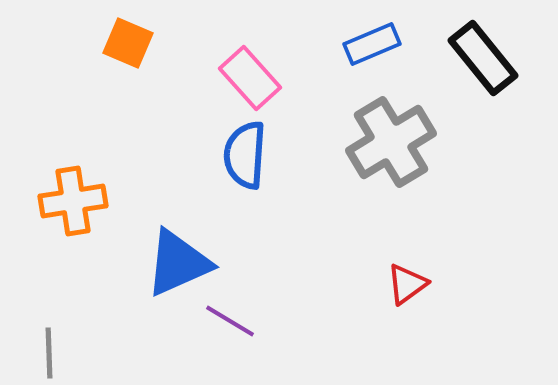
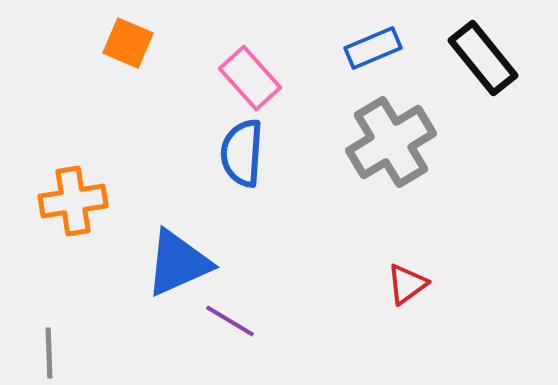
blue rectangle: moved 1 px right, 4 px down
blue semicircle: moved 3 px left, 2 px up
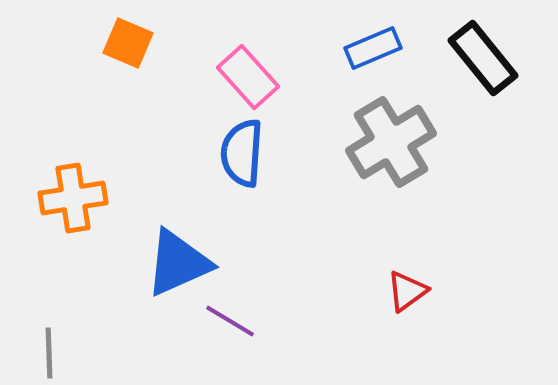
pink rectangle: moved 2 px left, 1 px up
orange cross: moved 3 px up
red triangle: moved 7 px down
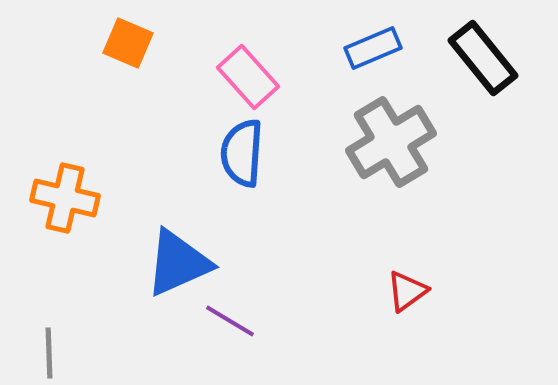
orange cross: moved 8 px left; rotated 22 degrees clockwise
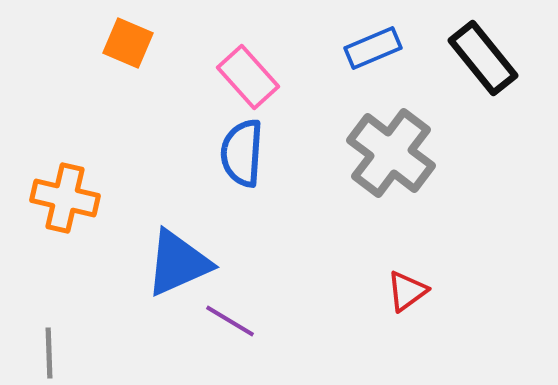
gray cross: moved 11 px down; rotated 22 degrees counterclockwise
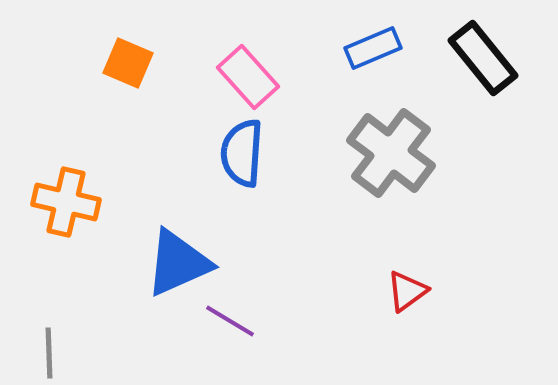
orange square: moved 20 px down
orange cross: moved 1 px right, 4 px down
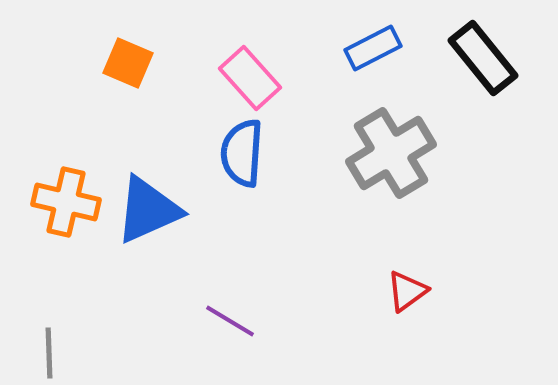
blue rectangle: rotated 4 degrees counterclockwise
pink rectangle: moved 2 px right, 1 px down
gray cross: rotated 22 degrees clockwise
blue triangle: moved 30 px left, 53 px up
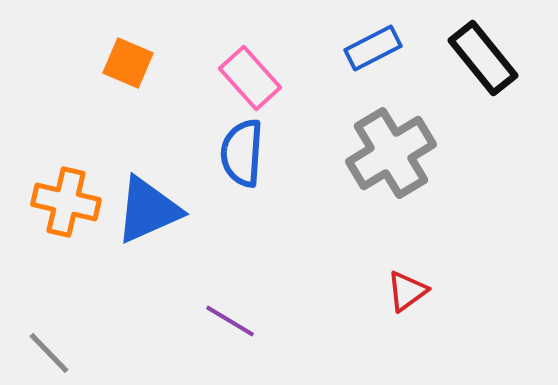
gray line: rotated 42 degrees counterclockwise
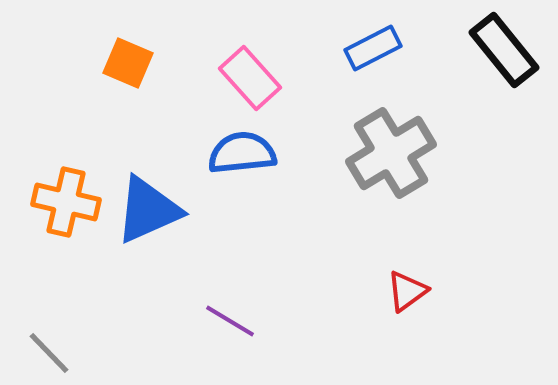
black rectangle: moved 21 px right, 8 px up
blue semicircle: rotated 80 degrees clockwise
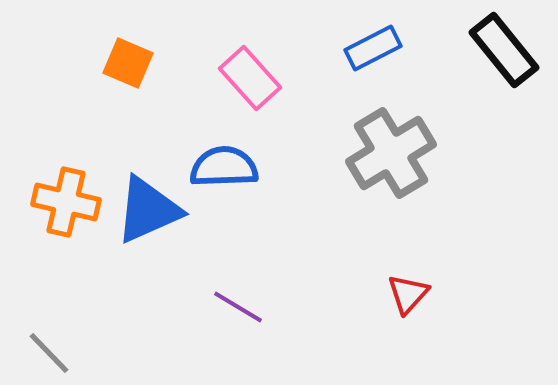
blue semicircle: moved 18 px left, 14 px down; rotated 4 degrees clockwise
red triangle: moved 1 px right, 3 px down; rotated 12 degrees counterclockwise
purple line: moved 8 px right, 14 px up
